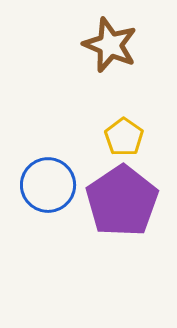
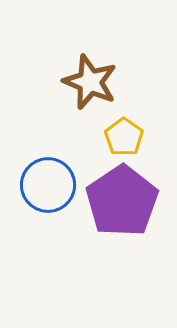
brown star: moved 20 px left, 37 px down
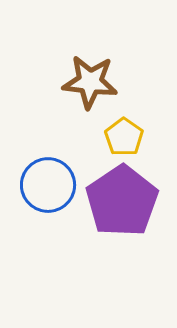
brown star: rotated 16 degrees counterclockwise
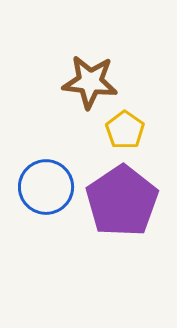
yellow pentagon: moved 1 px right, 7 px up
blue circle: moved 2 px left, 2 px down
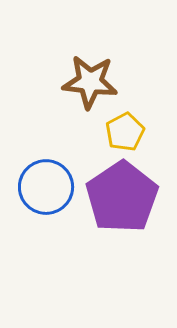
yellow pentagon: moved 2 px down; rotated 9 degrees clockwise
purple pentagon: moved 4 px up
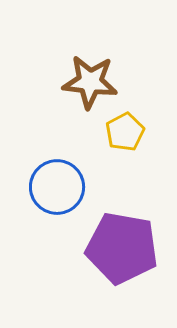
blue circle: moved 11 px right
purple pentagon: moved 51 px down; rotated 28 degrees counterclockwise
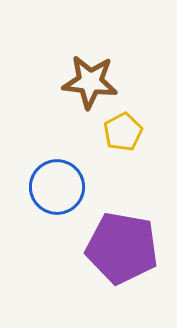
yellow pentagon: moved 2 px left
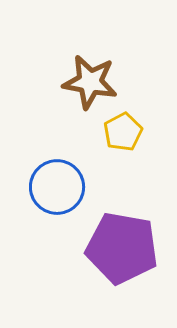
brown star: rotated 4 degrees clockwise
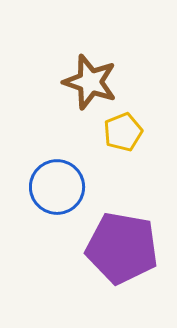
brown star: rotated 8 degrees clockwise
yellow pentagon: rotated 6 degrees clockwise
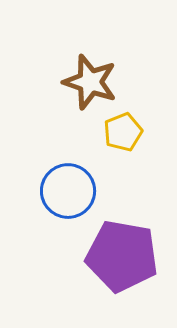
blue circle: moved 11 px right, 4 px down
purple pentagon: moved 8 px down
